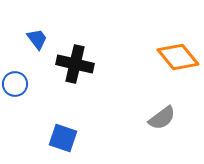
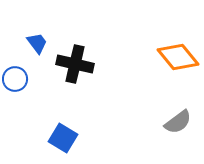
blue trapezoid: moved 4 px down
blue circle: moved 5 px up
gray semicircle: moved 16 px right, 4 px down
blue square: rotated 12 degrees clockwise
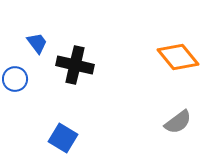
black cross: moved 1 px down
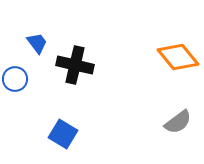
blue square: moved 4 px up
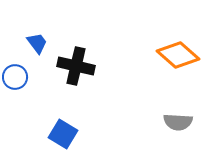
orange diamond: moved 2 px up; rotated 9 degrees counterclockwise
black cross: moved 1 px right, 1 px down
blue circle: moved 2 px up
gray semicircle: rotated 40 degrees clockwise
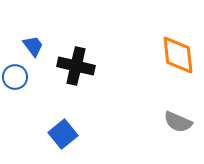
blue trapezoid: moved 4 px left, 3 px down
orange diamond: rotated 42 degrees clockwise
gray semicircle: rotated 20 degrees clockwise
blue square: rotated 20 degrees clockwise
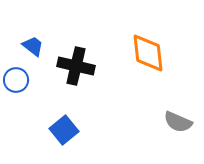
blue trapezoid: rotated 15 degrees counterclockwise
orange diamond: moved 30 px left, 2 px up
blue circle: moved 1 px right, 3 px down
blue square: moved 1 px right, 4 px up
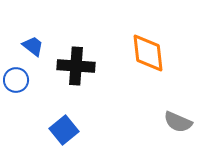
black cross: rotated 9 degrees counterclockwise
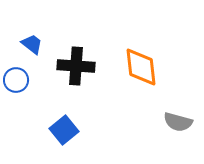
blue trapezoid: moved 1 px left, 2 px up
orange diamond: moved 7 px left, 14 px down
gray semicircle: rotated 8 degrees counterclockwise
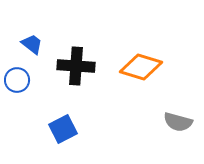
orange diamond: rotated 66 degrees counterclockwise
blue circle: moved 1 px right
blue square: moved 1 px left, 1 px up; rotated 12 degrees clockwise
